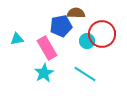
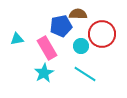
brown semicircle: moved 2 px right, 1 px down
cyan circle: moved 6 px left, 5 px down
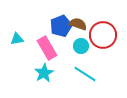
brown semicircle: moved 10 px down; rotated 18 degrees clockwise
blue pentagon: rotated 10 degrees counterclockwise
red circle: moved 1 px right, 1 px down
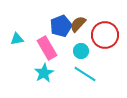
brown semicircle: rotated 66 degrees counterclockwise
red circle: moved 2 px right
cyan circle: moved 5 px down
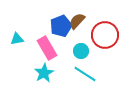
brown semicircle: moved 1 px left, 3 px up
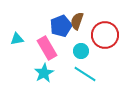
brown semicircle: rotated 24 degrees counterclockwise
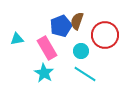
cyan star: rotated 12 degrees counterclockwise
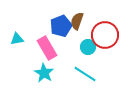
cyan circle: moved 7 px right, 4 px up
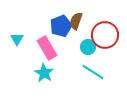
brown semicircle: moved 1 px left
cyan triangle: rotated 48 degrees counterclockwise
cyan line: moved 8 px right, 2 px up
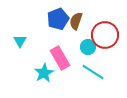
blue pentagon: moved 3 px left, 7 px up
cyan triangle: moved 3 px right, 2 px down
pink rectangle: moved 13 px right, 10 px down
cyan star: rotated 12 degrees clockwise
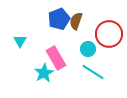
blue pentagon: moved 1 px right
red circle: moved 4 px right, 1 px up
cyan circle: moved 2 px down
pink rectangle: moved 4 px left
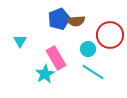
brown semicircle: rotated 114 degrees counterclockwise
red circle: moved 1 px right, 1 px down
cyan star: moved 1 px right, 1 px down
